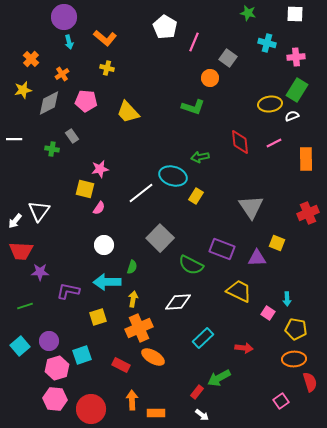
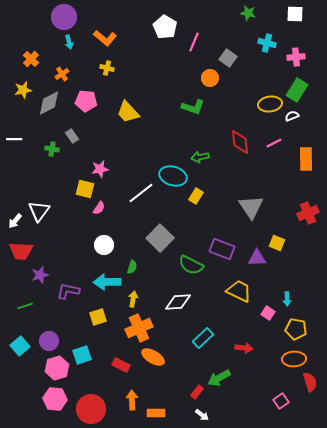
purple star at (40, 272): moved 3 px down; rotated 18 degrees counterclockwise
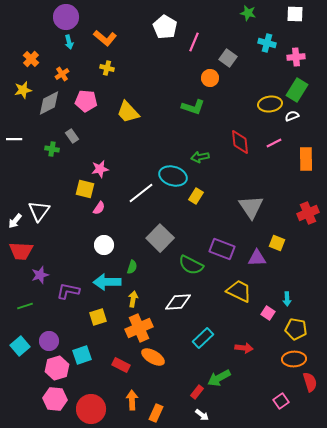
purple circle at (64, 17): moved 2 px right
orange rectangle at (156, 413): rotated 66 degrees counterclockwise
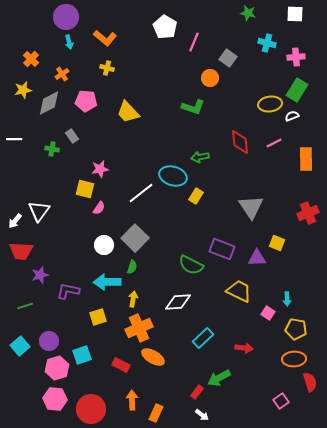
gray square at (160, 238): moved 25 px left
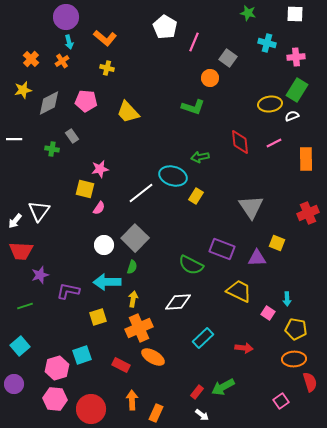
orange cross at (62, 74): moved 13 px up
purple circle at (49, 341): moved 35 px left, 43 px down
green arrow at (219, 378): moved 4 px right, 9 px down
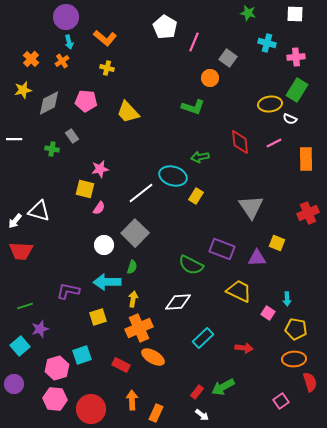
white semicircle at (292, 116): moved 2 px left, 3 px down; rotated 136 degrees counterclockwise
white triangle at (39, 211): rotated 50 degrees counterclockwise
gray square at (135, 238): moved 5 px up
purple star at (40, 275): moved 54 px down
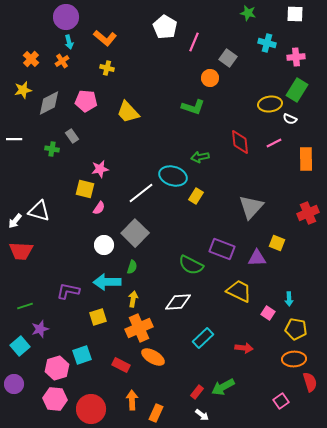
gray triangle at (251, 207): rotated 16 degrees clockwise
cyan arrow at (287, 299): moved 2 px right
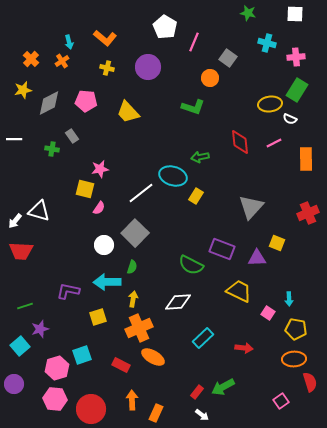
purple circle at (66, 17): moved 82 px right, 50 px down
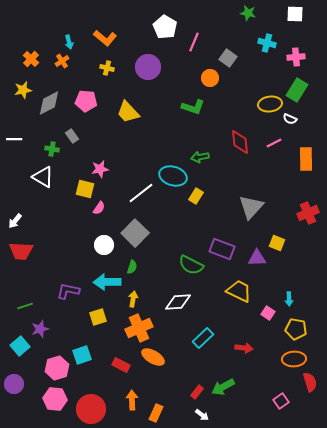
white triangle at (39, 211): moved 4 px right, 34 px up; rotated 15 degrees clockwise
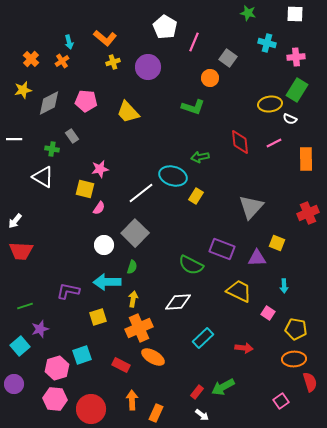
yellow cross at (107, 68): moved 6 px right, 6 px up; rotated 32 degrees counterclockwise
cyan arrow at (289, 299): moved 5 px left, 13 px up
